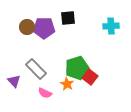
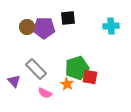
red square: rotated 28 degrees counterclockwise
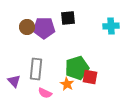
gray rectangle: rotated 50 degrees clockwise
